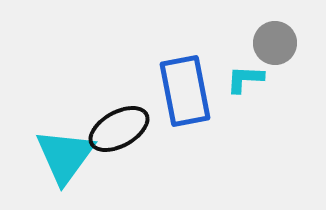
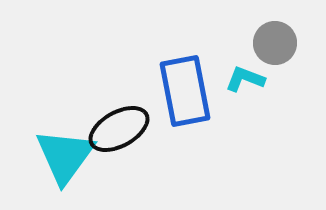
cyan L-shape: rotated 18 degrees clockwise
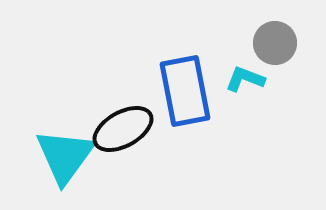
black ellipse: moved 4 px right
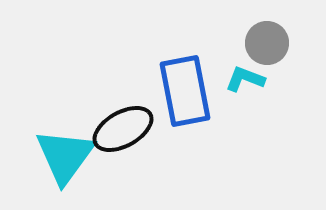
gray circle: moved 8 px left
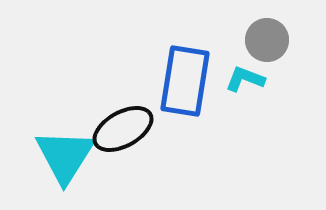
gray circle: moved 3 px up
blue rectangle: moved 10 px up; rotated 20 degrees clockwise
cyan triangle: rotated 4 degrees counterclockwise
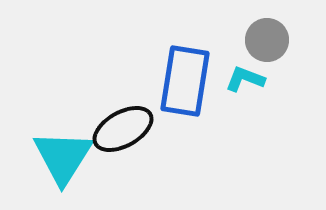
cyan triangle: moved 2 px left, 1 px down
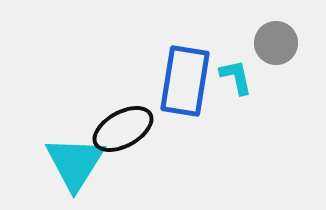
gray circle: moved 9 px right, 3 px down
cyan L-shape: moved 9 px left, 2 px up; rotated 57 degrees clockwise
cyan triangle: moved 12 px right, 6 px down
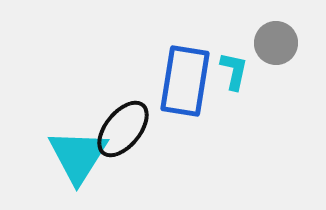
cyan L-shape: moved 2 px left, 6 px up; rotated 24 degrees clockwise
black ellipse: rotated 22 degrees counterclockwise
cyan triangle: moved 3 px right, 7 px up
